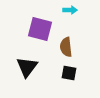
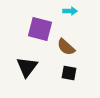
cyan arrow: moved 1 px down
brown semicircle: rotated 42 degrees counterclockwise
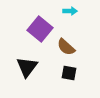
purple square: rotated 25 degrees clockwise
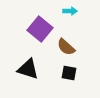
black triangle: moved 1 px right, 2 px down; rotated 50 degrees counterclockwise
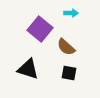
cyan arrow: moved 1 px right, 2 px down
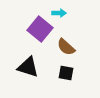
cyan arrow: moved 12 px left
black triangle: moved 2 px up
black square: moved 3 px left
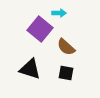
black triangle: moved 2 px right, 2 px down
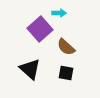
purple square: rotated 10 degrees clockwise
black triangle: rotated 25 degrees clockwise
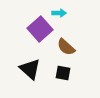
black square: moved 3 px left
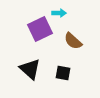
purple square: rotated 15 degrees clockwise
brown semicircle: moved 7 px right, 6 px up
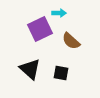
brown semicircle: moved 2 px left
black square: moved 2 px left
